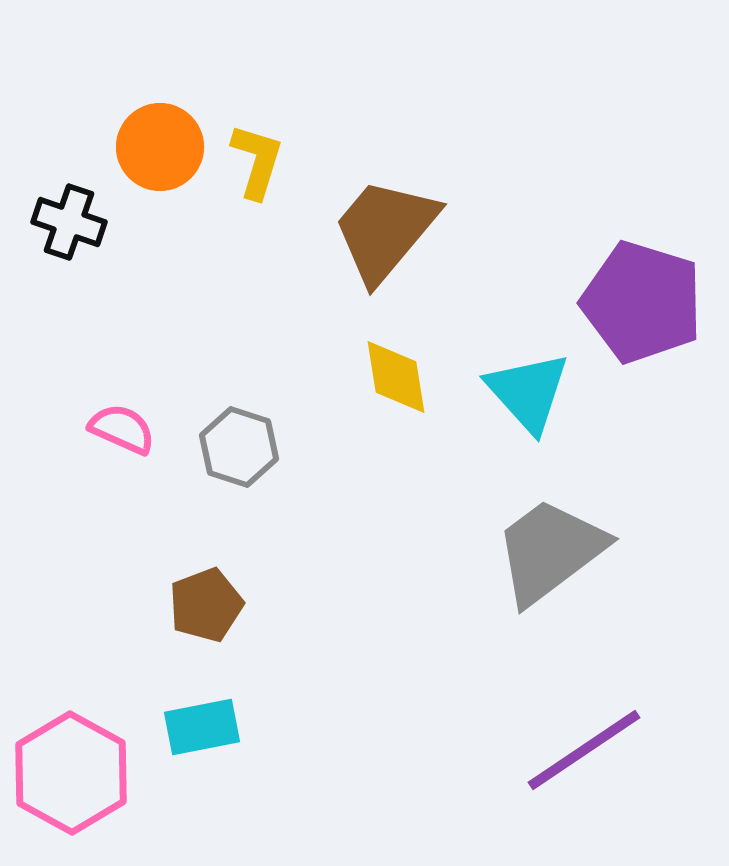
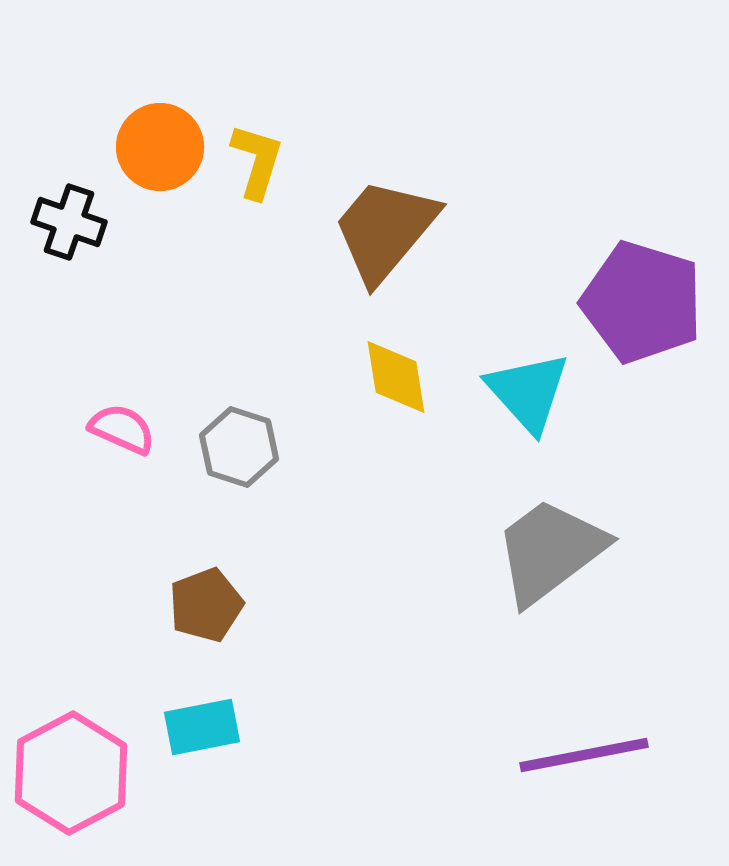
purple line: moved 5 px down; rotated 23 degrees clockwise
pink hexagon: rotated 3 degrees clockwise
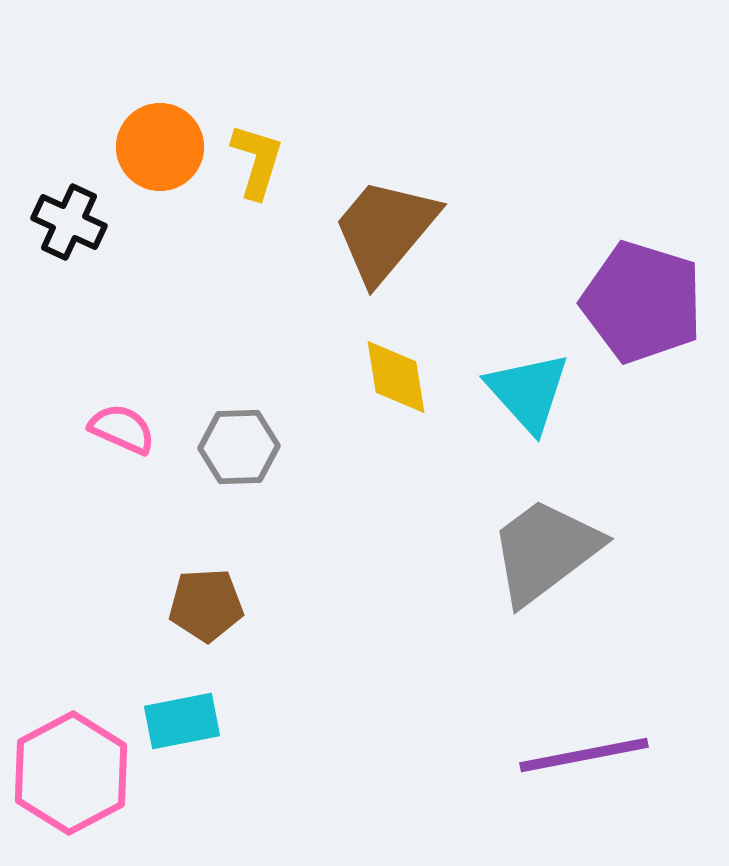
black cross: rotated 6 degrees clockwise
gray hexagon: rotated 20 degrees counterclockwise
gray trapezoid: moved 5 px left
brown pentagon: rotated 18 degrees clockwise
cyan rectangle: moved 20 px left, 6 px up
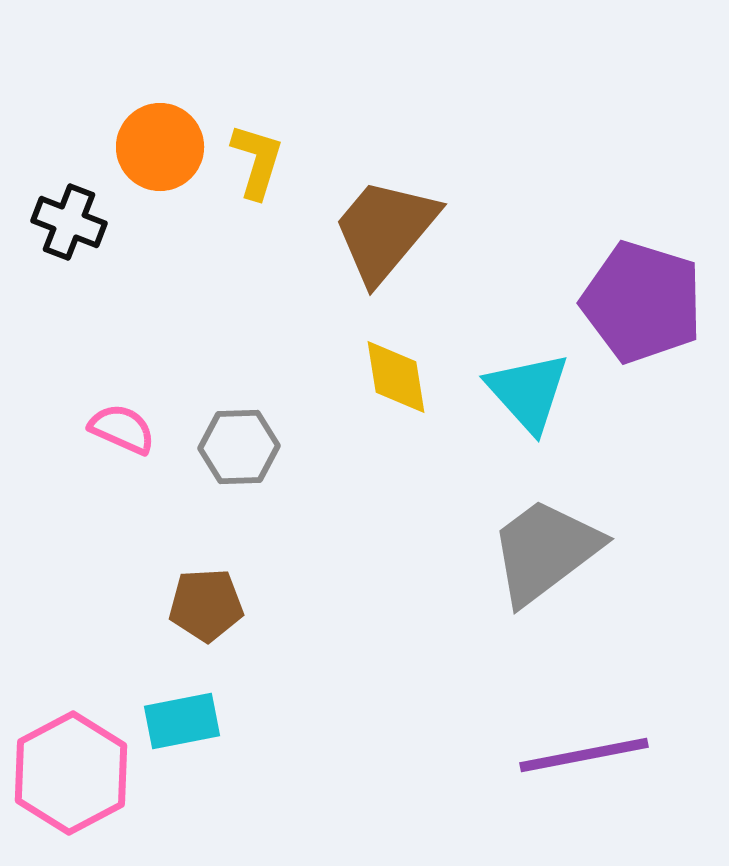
black cross: rotated 4 degrees counterclockwise
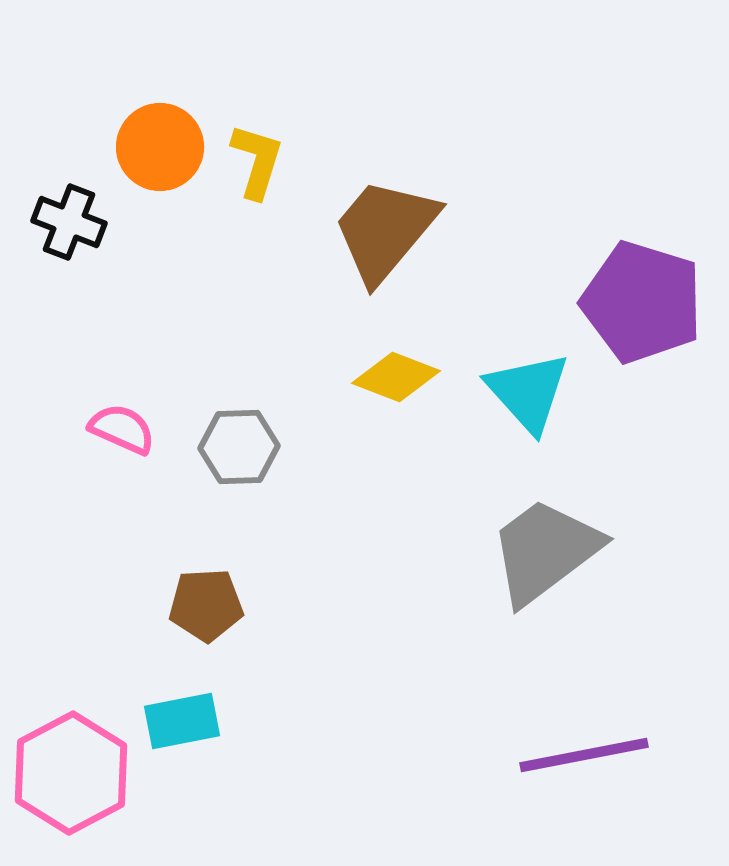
yellow diamond: rotated 60 degrees counterclockwise
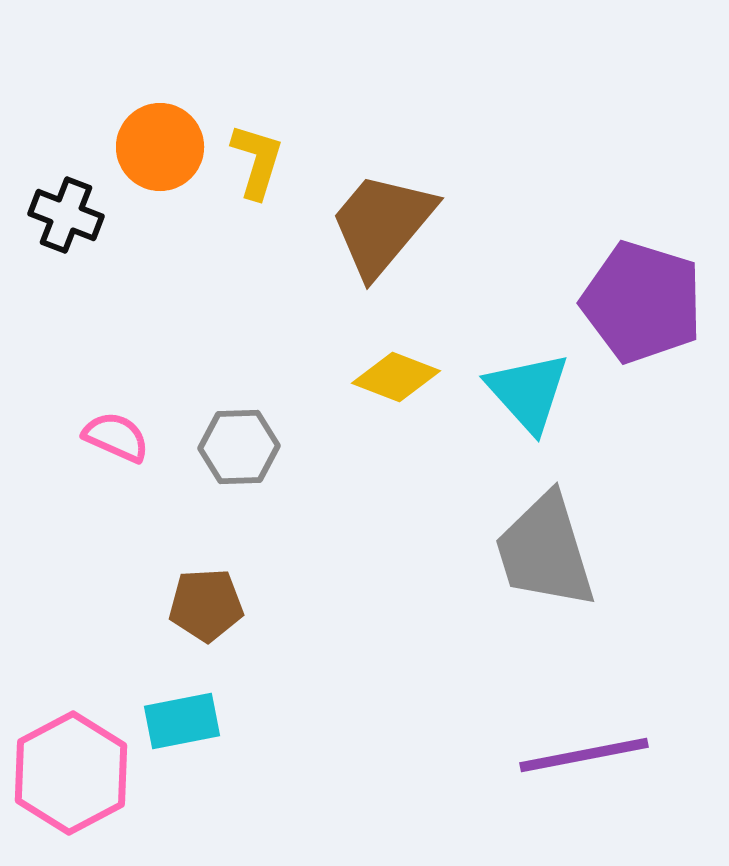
black cross: moved 3 px left, 7 px up
brown trapezoid: moved 3 px left, 6 px up
pink semicircle: moved 6 px left, 8 px down
gray trapezoid: rotated 70 degrees counterclockwise
